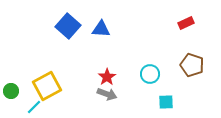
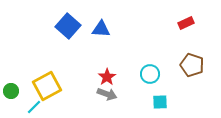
cyan square: moved 6 px left
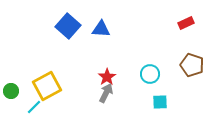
gray arrow: moved 1 px left, 1 px up; rotated 84 degrees counterclockwise
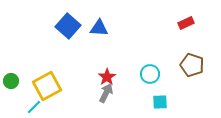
blue triangle: moved 2 px left, 1 px up
green circle: moved 10 px up
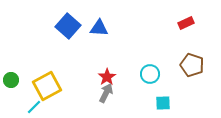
green circle: moved 1 px up
cyan square: moved 3 px right, 1 px down
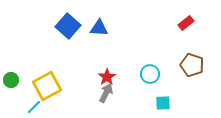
red rectangle: rotated 14 degrees counterclockwise
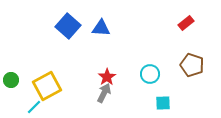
blue triangle: moved 2 px right
gray arrow: moved 2 px left
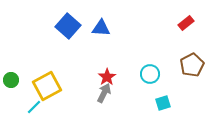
brown pentagon: rotated 25 degrees clockwise
cyan square: rotated 14 degrees counterclockwise
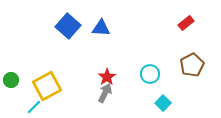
gray arrow: moved 1 px right
cyan square: rotated 28 degrees counterclockwise
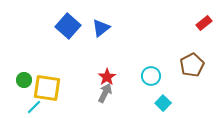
red rectangle: moved 18 px right
blue triangle: rotated 42 degrees counterclockwise
cyan circle: moved 1 px right, 2 px down
green circle: moved 13 px right
yellow square: moved 2 px down; rotated 36 degrees clockwise
